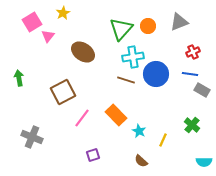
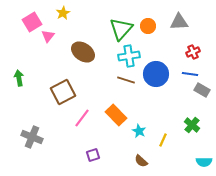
gray triangle: rotated 18 degrees clockwise
cyan cross: moved 4 px left, 1 px up
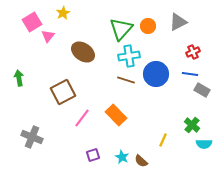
gray triangle: moved 1 px left; rotated 24 degrees counterclockwise
cyan star: moved 17 px left, 26 px down
cyan semicircle: moved 18 px up
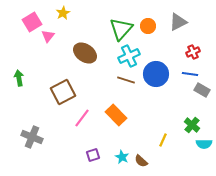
brown ellipse: moved 2 px right, 1 px down
cyan cross: rotated 15 degrees counterclockwise
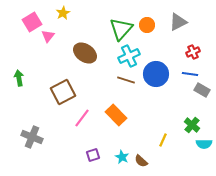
orange circle: moved 1 px left, 1 px up
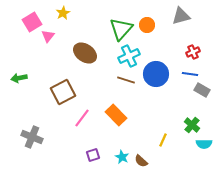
gray triangle: moved 3 px right, 6 px up; rotated 12 degrees clockwise
green arrow: rotated 91 degrees counterclockwise
